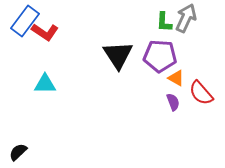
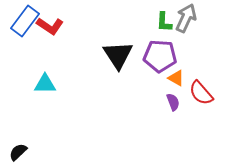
red L-shape: moved 5 px right, 6 px up
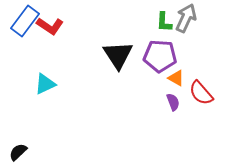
cyan triangle: rotated 25 degrees counterclockwise
